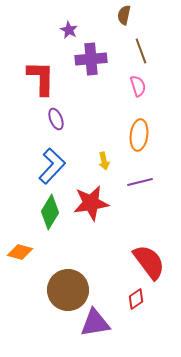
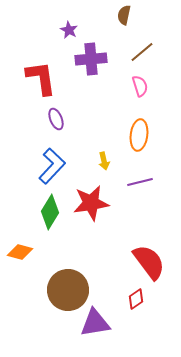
brown line: moved 1 px right, 1 px down; rotated 70 degrees clockwise
red L-shape: rotated 9 degrees counterclockwise
pink semicircle: moved 2 px right
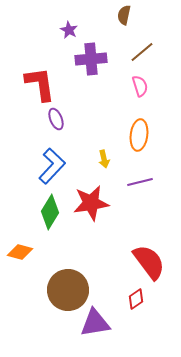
red L-shape: moved 1 px left, 6 px down
yellow arrow: moved 2 px up
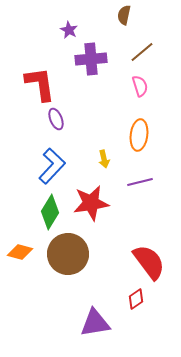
brown circle: moved 36 px up
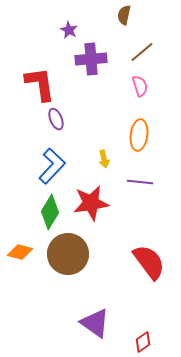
purple line: rotated 20 degrees clockwise
red diamond: moved 7 px right, 43 px down
purple triangle: rotated 44 degrees clockwise
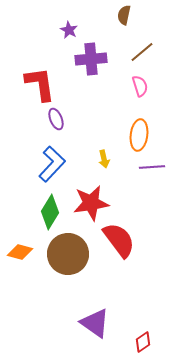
blue L-shape: moved 2 px up
purple line: moved 12 px right, 15 px up; rotated 10 degrees counterclockwise
red semicircle: moved 30 px left, 22 px up
